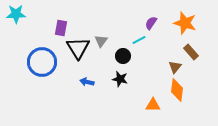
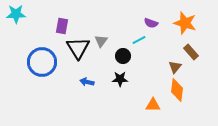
purple semicircle: rotated 104 degrees counterclockwise
purple rectangle: moved 1 px right, 2 px up
black star: rotated 14 degrees counterclockwise
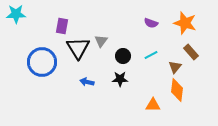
cyan line: moved 12 px right, 15 px down
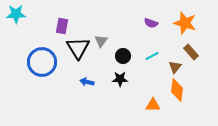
cyan line: moved 1 px right, 1 px down
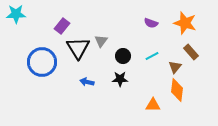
purple rectangle: rotated 28 degrees clockwise
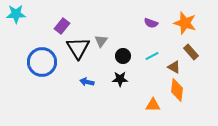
brown triangle: moved 1 px left; rotated 40 degrees counterclockwise
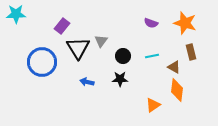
brown rectangle: rotated 28 degrees clockwise
cyan line: rotated 16 degrees clockwise
orange triangle: rotated 35 degrees counterclockwise
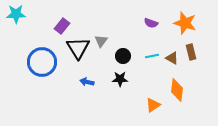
brown triangle: moved 2 px left, 9 px up
